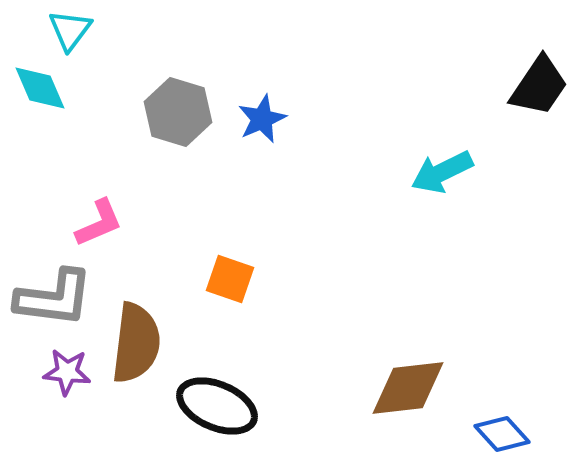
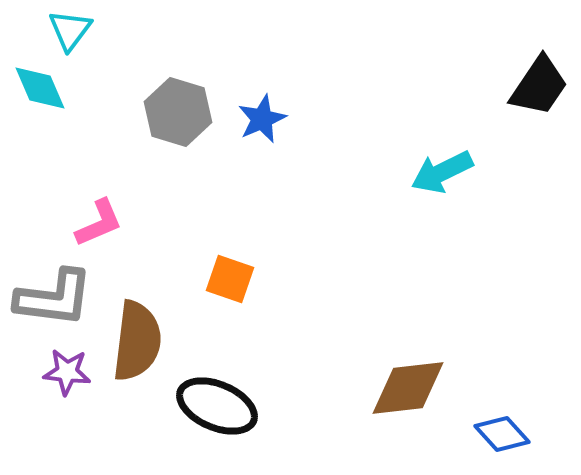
brown semicircle: moved 1 px right, 2 px up
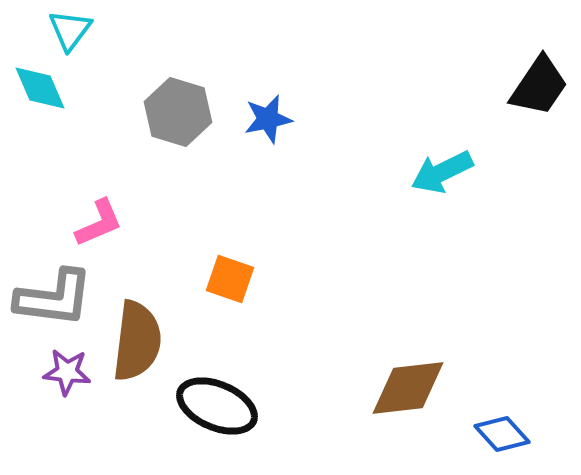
blue star: moved 6 px right; rotated 12 degrees clockwise
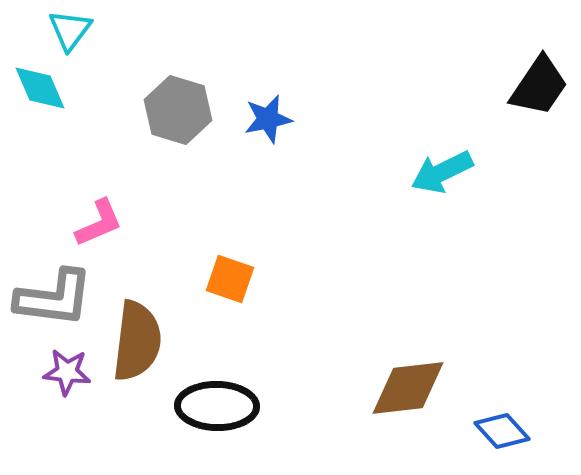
gray hexagon: moved 2 px up
black ellipse: rotated 22 degrees counterclockwise
blue diamond: moved 3 px up
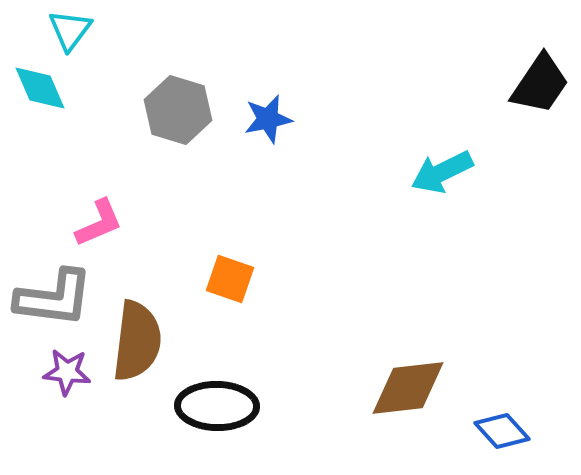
black trapezoid: moved 1 px right, 2 px up
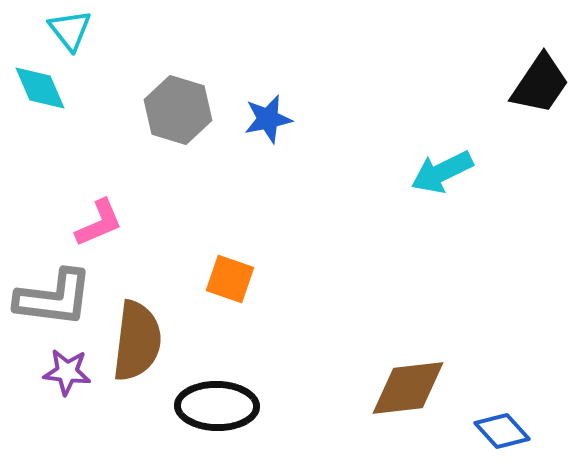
cyan triangle: rotated 15 degrees counterclockwise
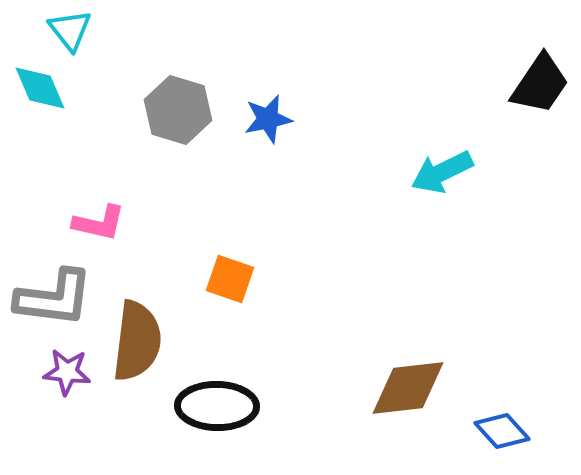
pink L-shape: rotated 36 degrees clockwise
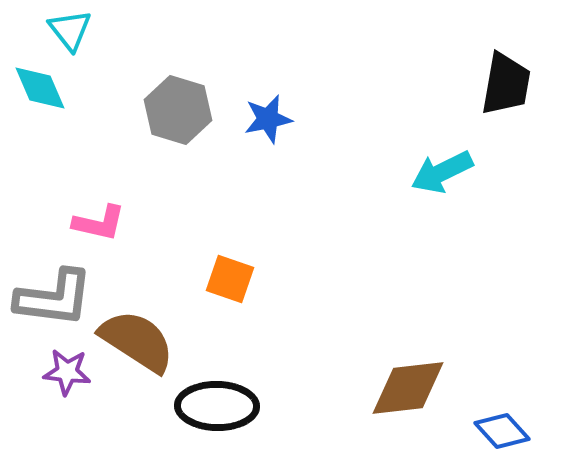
black trapezoid: moved 34 px left; rotated 24 degrees counterclockwise
brown semicircle: rotated 64 degrees counterclockwise
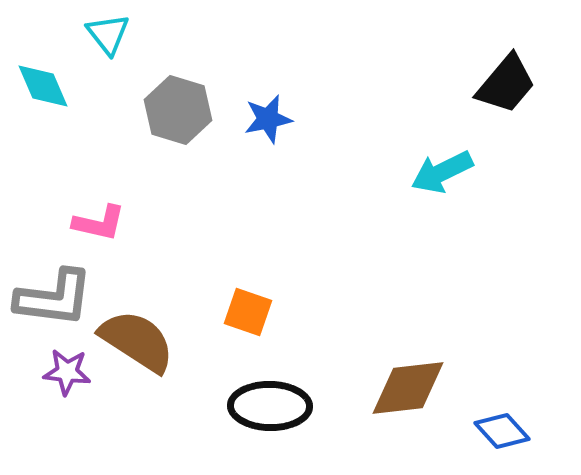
cyan triangle: moved 38 px right, 4 px down
black trapezoid: rotated 30 degrees clockwise
cyan diamond: moved 3 px right, 2 px up
orange square: moved 18 px right, 33 px down
black ellipse: moved 53 px right
